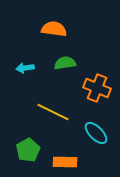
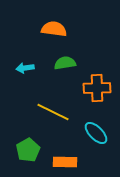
orange cross: rotated 24 degrees counterclockwise
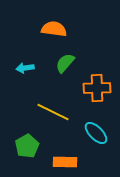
green semicircle: rotated 40 degrees counterclockwise
green pentagon: moved 1 px left, 4 px up
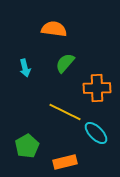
cyan arrow: rotated 96 degrees counterclockwise
yellow line: moved 12 px right
orange rectangle: rotated 15 degrees counterclockwise
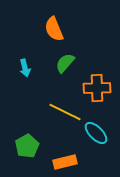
orange semicircle: rotated 120 degrees counterclockwise
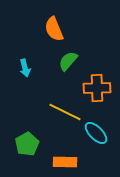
green semicircle: moved 3 px right, 2 px up
green pentagon: moved 2 px up
orange rectangle: rotated 15 degrees clockwise
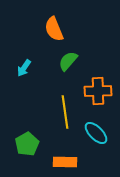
cyan arrow: moved 1 px left; rotated 48 degrees clockwise
orange cross: moved 1 px right, 3 px down
yellow line: rotated 56 degrees clockwise
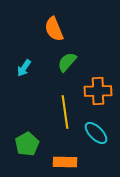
green semicircle: moved 1 px left, 1 px down
